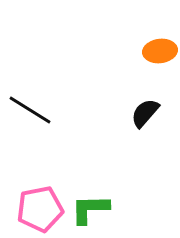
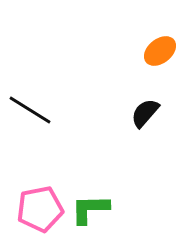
orange ellipse: rotated 32 degrees counterclockwise
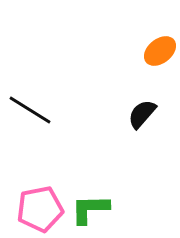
black semicircle: moved 3 px left, 1 px down
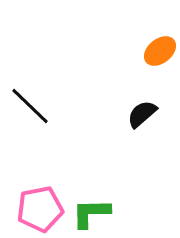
black line: moved 4 px up; rotated 12 degrees clockwise
black semicircle: rotated 8 degrees clockwise
green L-shape: moved 1 px right, 4 px down
